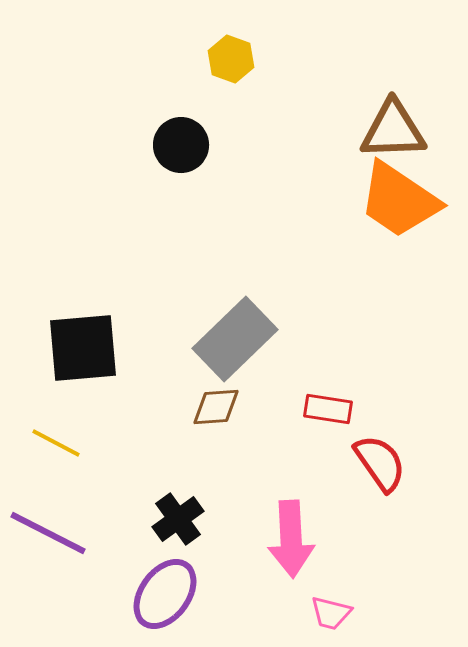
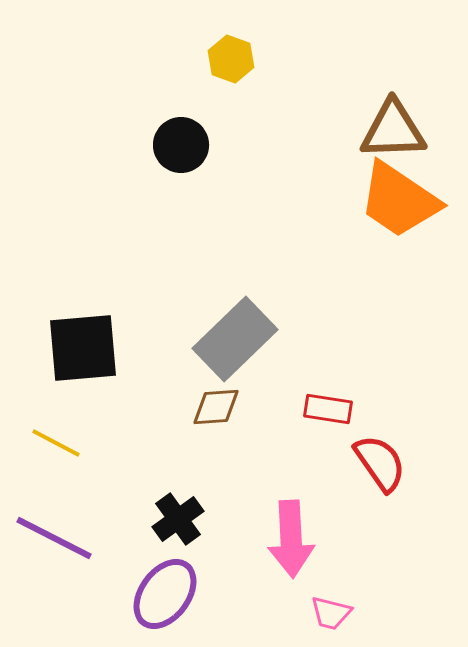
purple line: moved 6 px right, 5 px down
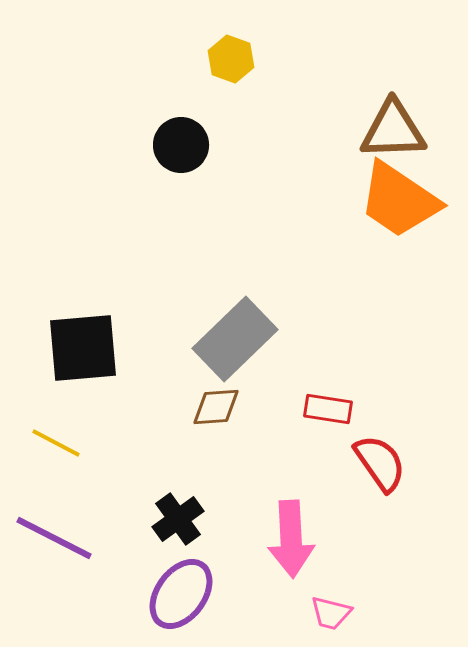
purple ellipse: moved 16 px right
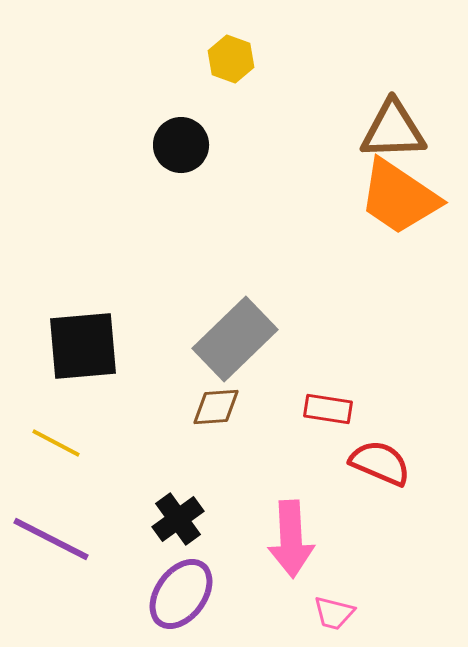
orange trapezoid: moved 3 px up
black square: moved 2 px up
red semicircle: rotated 32 degrees counterclockwise
purple line: moved 3 px left, 1 px down
pink trapezoid: moved 3 px right
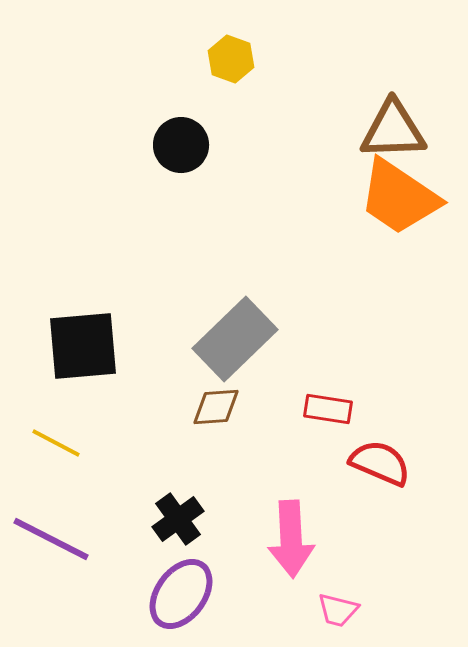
pink trapezoid: moved 4 px right, 3 px up
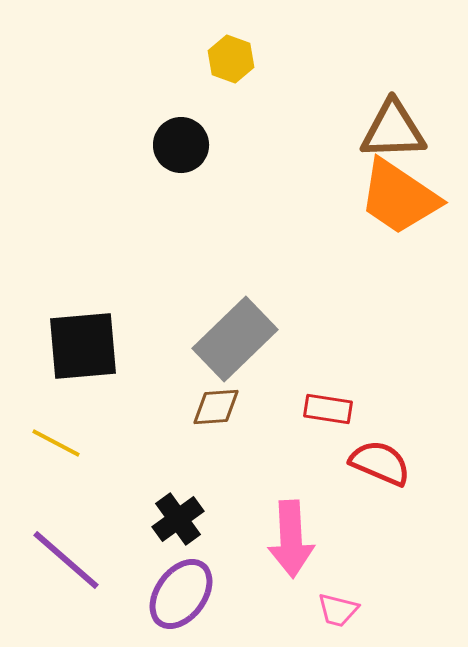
purple line: moved 15 px right, 21 px down; rotated 14 degrees clockwise
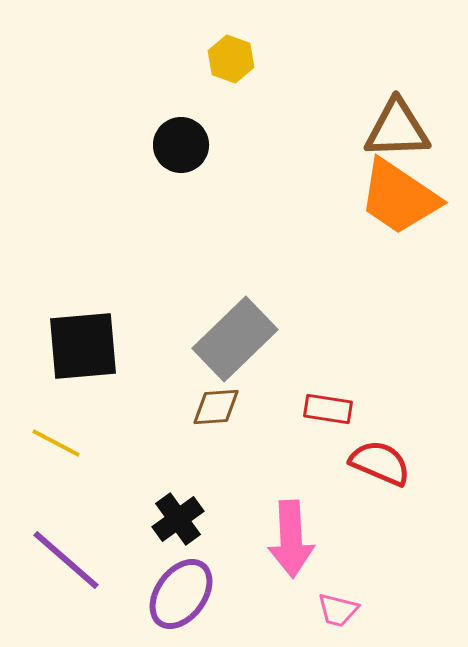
brown triangle: moved 4 px right, 1 px up
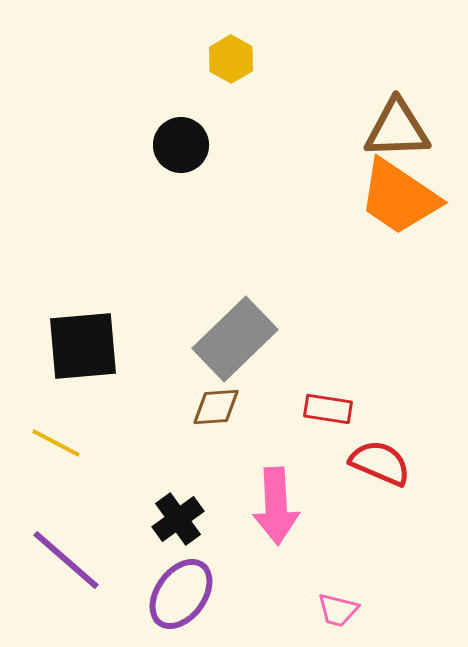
yellow hexagon: rotated 9 degrees clockwise
pink arrow: moved 15 px left, 33 px up
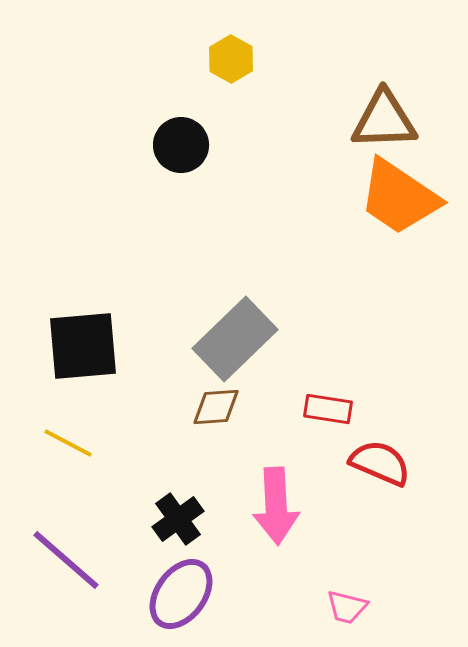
brown triangle: moved 13 px left, 9 px up
yellow line: moved 12 px right
pink trapezoid: moved 9 px right, 3 px up
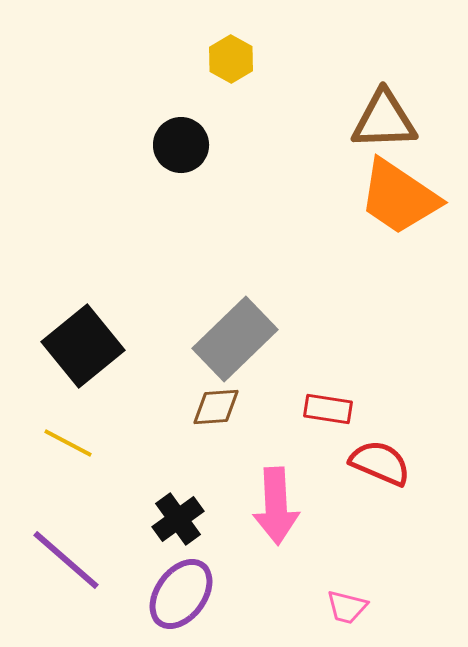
black square: rotated 34 degrees counterclockwise
